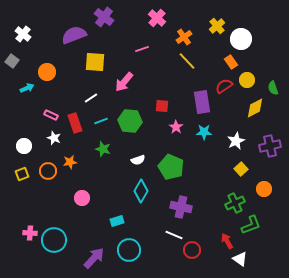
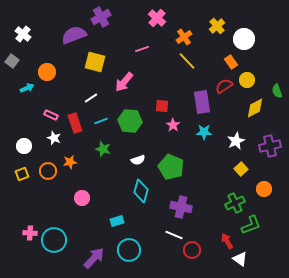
purple cross at (104, 17): moved 3 px left; rotated 24 degrees clockwise
white circle at (241, 39): moved 3 px right
yellow square at (95, 62): rotated 10 degrees clockwise
green semicircle at (273, 88): moved 4 px right, 3 px down
pink star at (176, 127): moved 3 px left, 2 px up
cyan diamond at (141, 191): rotated 15 degrees counterclockwise
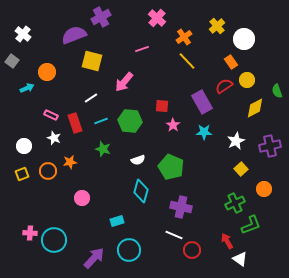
yellow square at (95, 62): moved 3 px left, 1 px up
purple rectangle at (202, 102): rotated 20 degrees counterclockwise
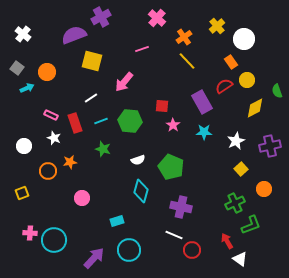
gray square at (12, 61): moved 5 px right, 7 px down
yellow square at (22, 174): moved 19 px down
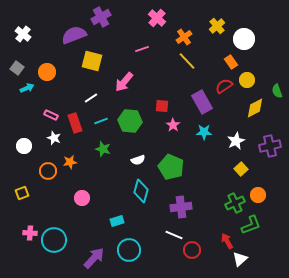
orange circle at (264, 189): moved 6 px left, 6 px down
purple cross at (181, 207): rotated 20 degrees counterclockwise
white triangle at (240, 259): rotated 42 degrees clockwise
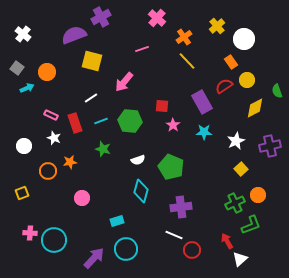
cyan circle at (129, 250): moved 3 px left, 1 px up
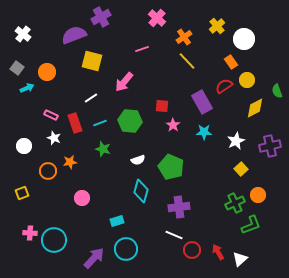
cyan line at (101, 121): moved 1 px left, 2 px down
purple cross at (181, 207): moved 2 px left
red arrow at (227, 241): moved 9 px left, 11 px down
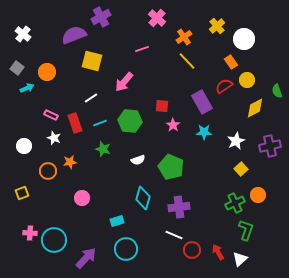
cyan diamond at (141, 191): moved 2 px right, 7 px down
green L-shape at (251, 225): moved 5 px left, 5 px down; rotated 50 degrees counterclockwise
purple arrow at (94, 258): moved 8 px left
